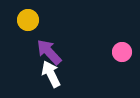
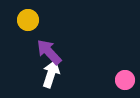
pink circle: moved 3 px right, 28 px down
white arrow: rotated 44 degrees clockwise
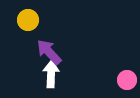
white arrow: rotated 16 degrees counterclockwise
pink circle: moved 2 px right
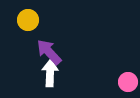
white arrow: moved 1 px left, 1 px up
pink circle: moved 1 px right, 2 px down
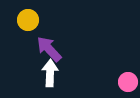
purple arrow: moved 3 px up
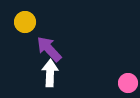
yellow circle: moved 3 px left, 2 px down
pink circle: moved 1 px down
